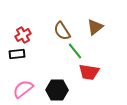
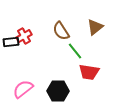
brown semicircle: moved 1 px left
red cross: moved 1 px right, 1 px down
black rectangle: moved 6 px left, 12 px up
black hexagon: moved 1 px right, 1 px down
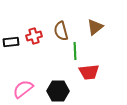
brown semicircle: rotated 18 degrees clockwise
red cross: moved 10 px right; rotated 14 degrees clockwise
green line: rotated 36 degrees clockwise
red trapezoid: rotated 15 degrees counterclockwise
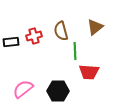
red trapezoid: rotated 10 degrees clockwise
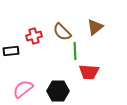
brown semicircle: moved 1 px right, 1 px down; rotated 30 degrees counterclockwise
black rectangle: moved 9 px down
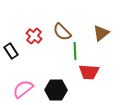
brown triangle: moved 6 px right, 6 px down
red cross: rotated 35 degrees counterclockwise
black rectangle: rotated 63 degrees clockwise
black hexagon: moved 2 px left, 1 px up
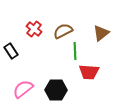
brown semicircle: moved 1 px right, 1 px up; rotated 108 degrees clockwise
red cross: moved 7 px up
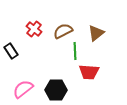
brown triangle: moved 5 px left
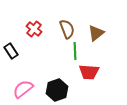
brown semicircle: moved 4 px right, 2 px up; rotated 96 degrees clockwise
black hexagon: moved 1 px right; rotated 20 degrees counterclockwise
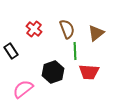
black hexagon: moved 4 px left, 18 px up
